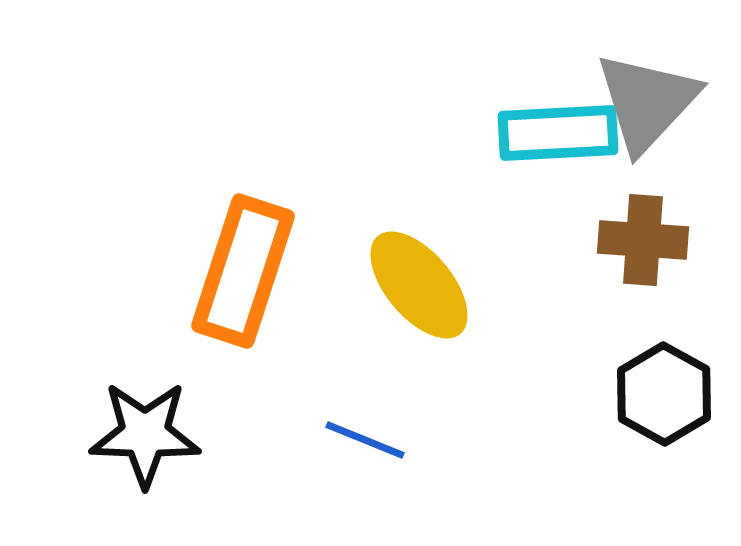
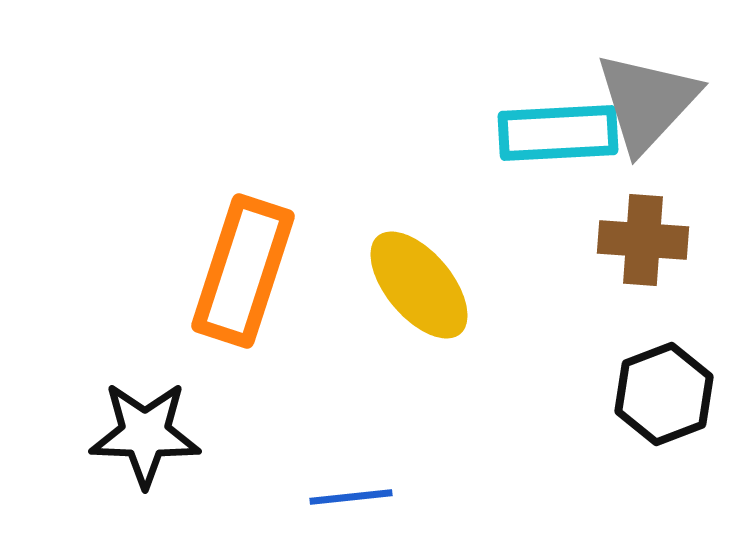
black hexagon: rotated 10 degrees clockwise
blue line: moved 14 px left, 57 px down; rotated 28 degrees counterclockwise
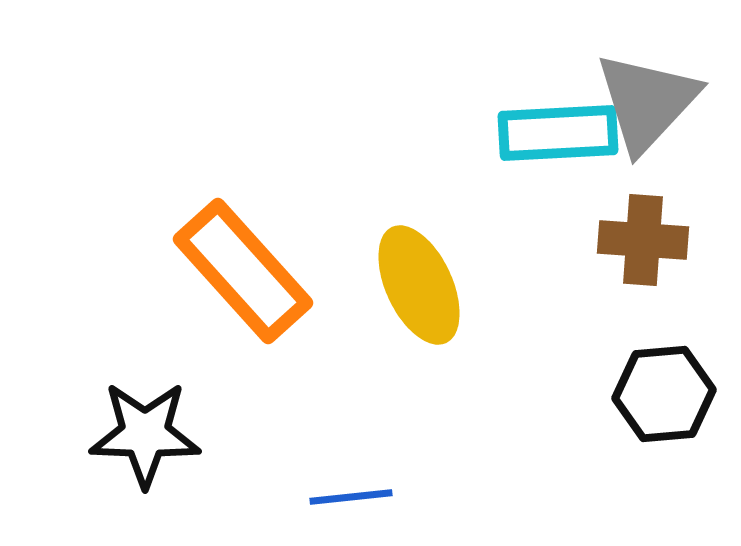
orange rectangle: rotated 60 degrees counterclockwise
yellow ellipse: rotated 15 degrees clockwise
black hexagon: rotated 16 degrees clockwise
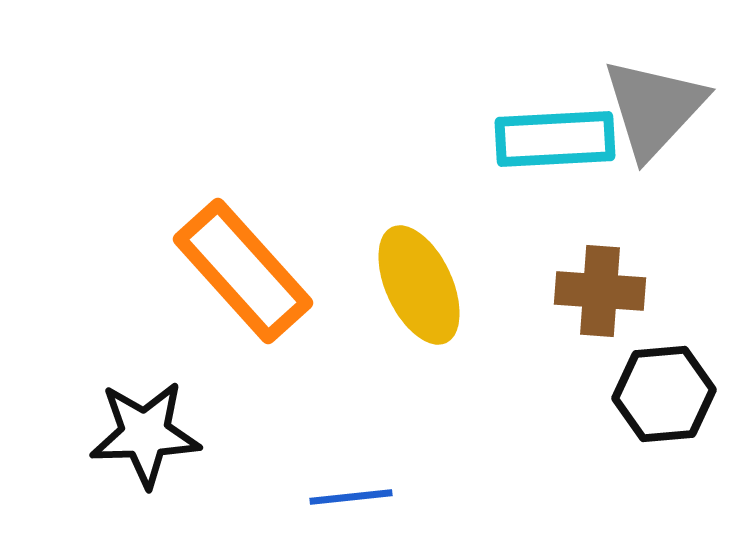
gray triangle: moved 7 px right, 6 px down
cyan rectangle: moved 3 px left, 6 px down
brown cross: moved 43 px left, 51 px down
black star: rotated 4 degrees counterclockwise
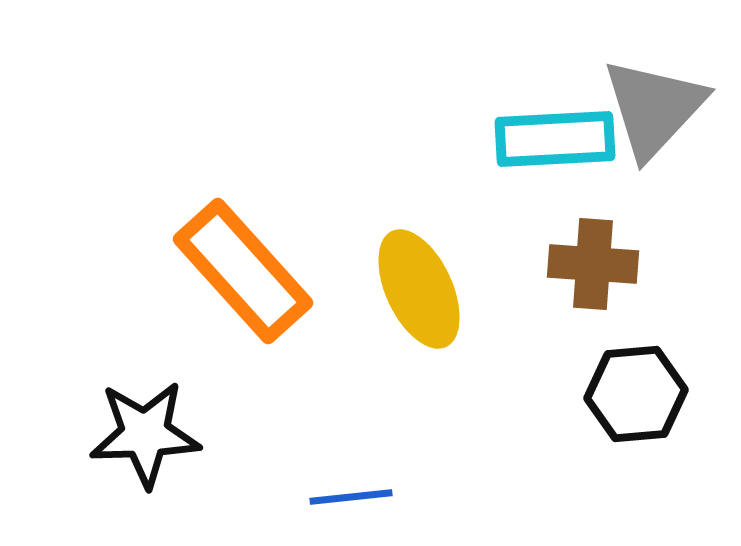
yellow ellipse: moved 4 px down
brown cross: moved 7 px left, 27 px up
black hexagon: moved 28 px left
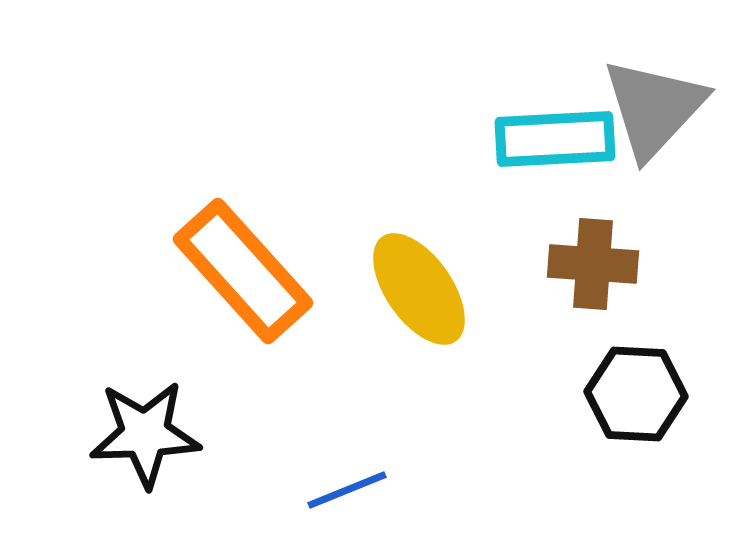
yellow ellipse: rotated 10 degrees counterclockwise
black hexagon: rotated 8 degrees clockwise
blue line: moved 4 px left, 7 px up; rotated 16 degrees counterclockwise
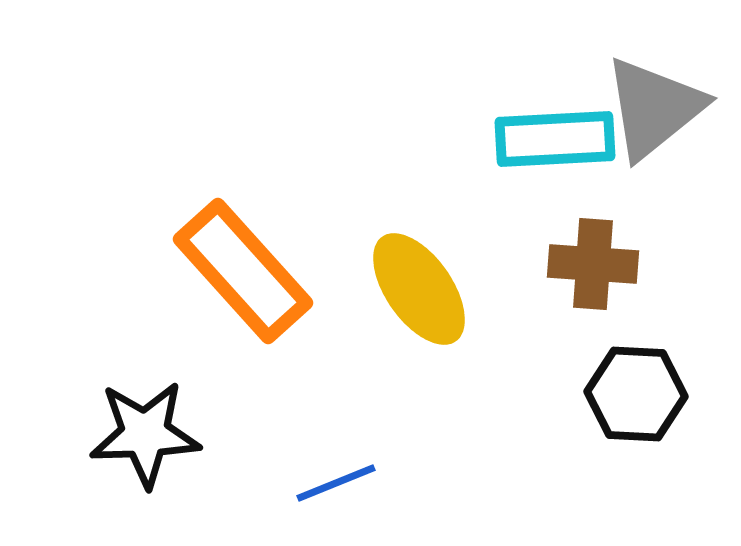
gray triangle: rotated 8 degrees clockwise
blue line: moved 11 px left, 7 px up
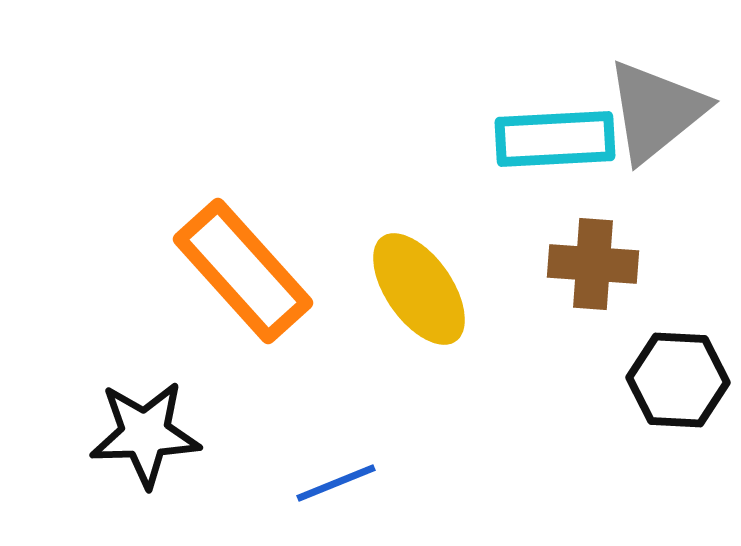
gray triangle: moved 2 px right, 3 px down
black hexagon: moved 42 px right, 14 px up
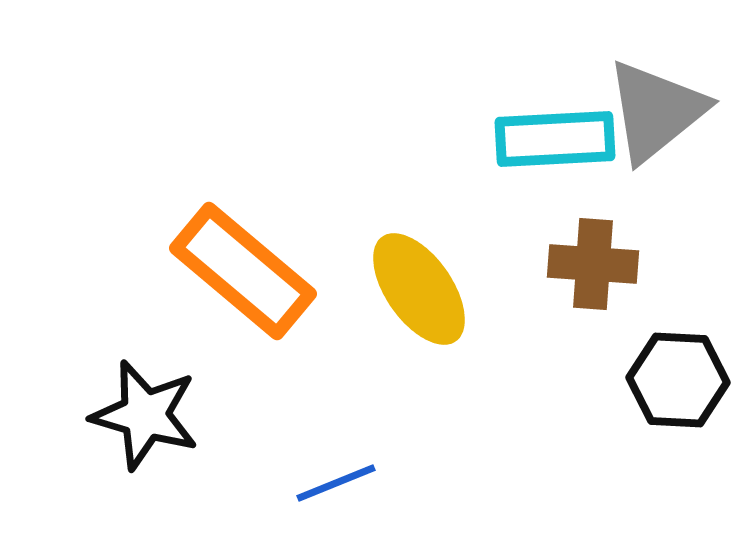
orange rectangle: rotated 8 degrees counterclockwise
black star: moved 19 px up; rotated 18 degrees clockwise
